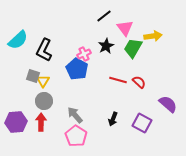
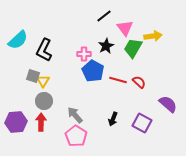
pink cross: rotated 24 degrees clockwise
blue pentagon: moved 16 px right, 2 px down
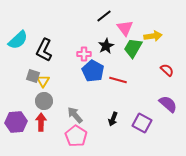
red semicircle: moved 28 px right, 12 px up
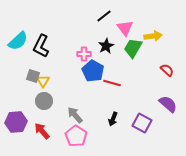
cyan semicircle: moved 1 px down
black L-shape: moved 3 px left, 4 px up
red line: moved 6 px left, 3 px down
red arrow: moved 1 px right, 9 px down; rotated 42 degrees counterclockwise
